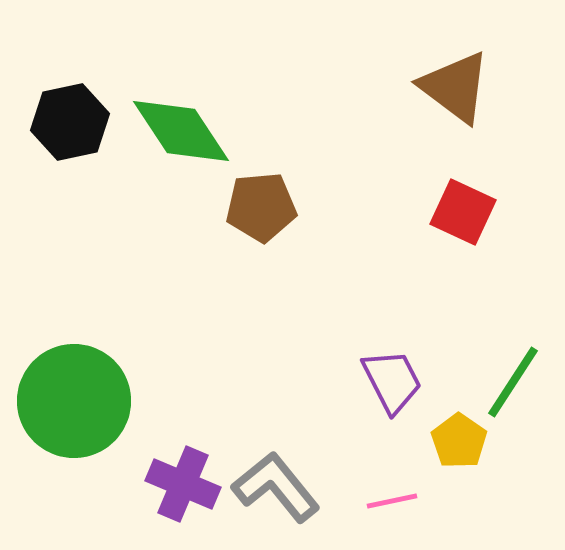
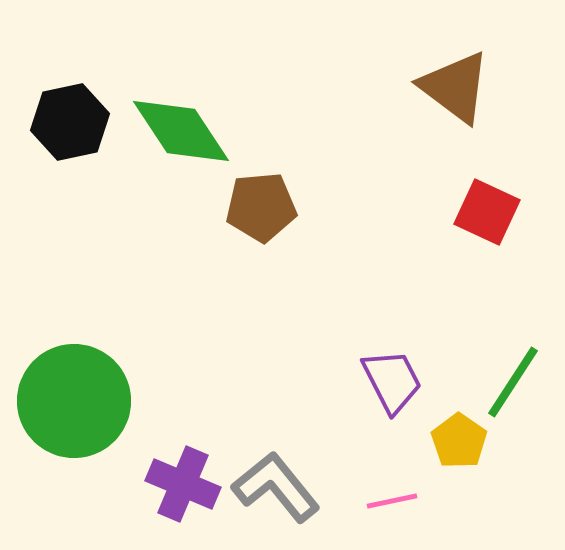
red square: moved 24 px right
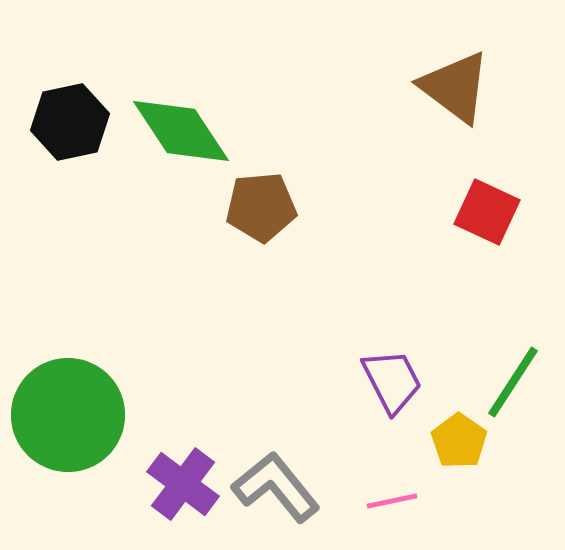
green circle: moved 6 px left, 14 px down
purple cross: rotated 14 degrees clockwise
